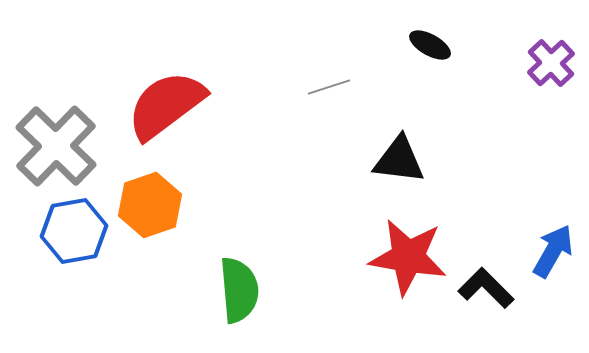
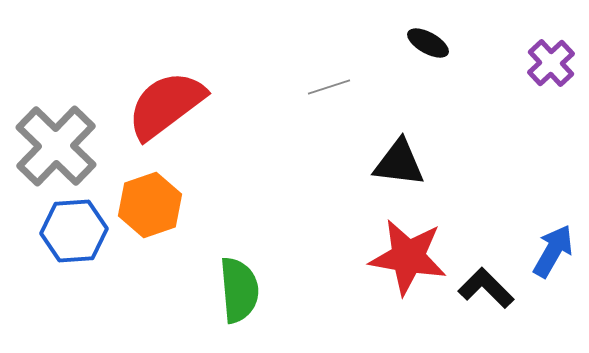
black ellipse: moved 2 px left, 2 px up
black triangle: moved 3 px down
blue hexagon: rotated 6 degrees clockwise
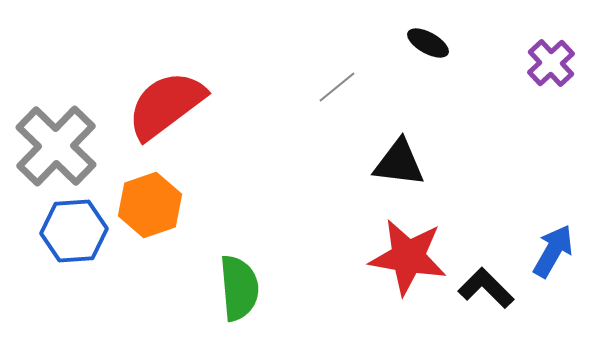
gray line: moved 8 px right; rotated 21 degrees counterclockwise
green semicircle: moved 2 px up
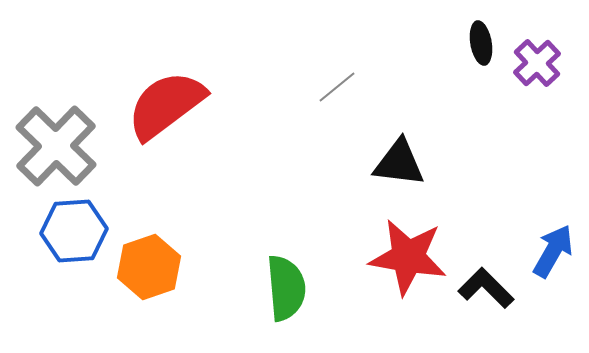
black ellipse: moved 53 px right; rotated 51 degrees clockwise
purple cross: moved 14 px left
orange hexagon: moved 1 px left, 62 px down
green semicircle: moved 47 px right
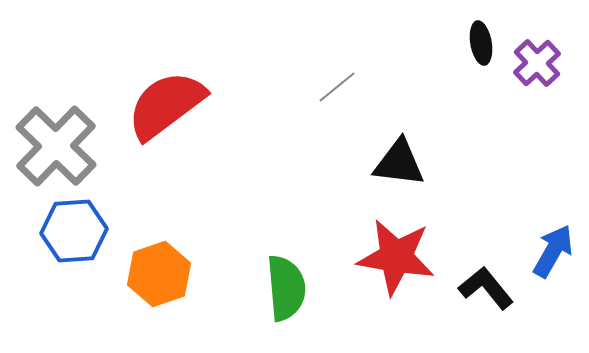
red star: moved 12 px left
orange hexagon: moved 10 px right, 7 px down
black L-shape: rotated 6 degrees clockwise
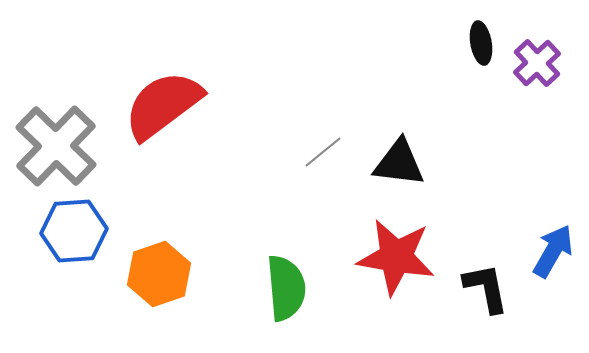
gray line: moved 14 px left, 65 px down
red semicircle: moved 3 px left
black L-shape: rotated 28 degrees clockwise
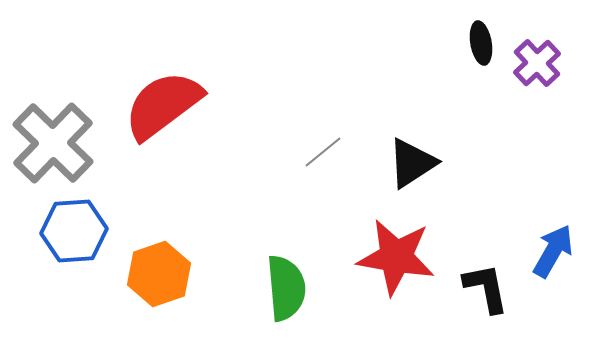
gray cross: moved 3 px left, 3 px up
black triangle: moved 13 px right; rotated 40 degrees counterclockwise
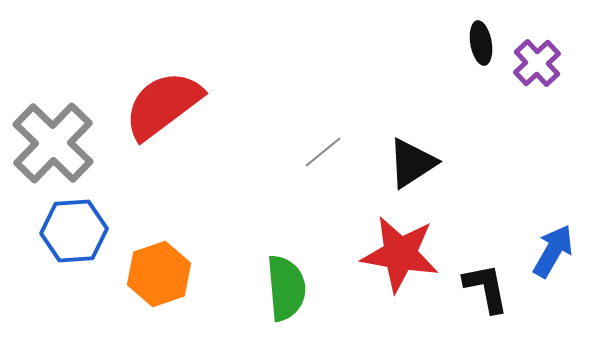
red star: moved 4 px right, 3 px up
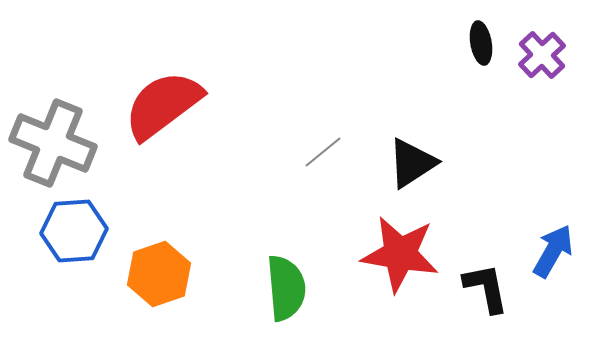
purple cross: moved 5 px right, 8 px up
gray cross: rotated 22 degrees counterclockwise
